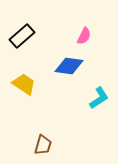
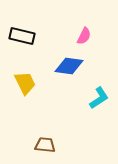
black rectangle: rotated 55 degrees clockwise
yellow trapezoid: moved 1 px right, 1 px up; rotated 30 degrees clockwise
brown trapezoid: moved 2 px right; rotated 100 degrees counterclockwise
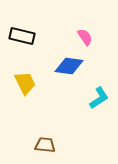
pink semicircle: moved 1 px right, 1 px down; rotated 60 degrees counterclockwise
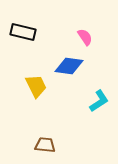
black rectangle: moved 1 px right, 4 px up
yellow trapezoid: moved 11 px right, 3 px down
cyan L-shape: moved 3 px down
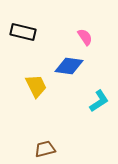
brown trapezoid: moved 4 px down; rotated 20 degrees counterclockwise
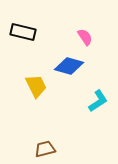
blue diamond: rotated 8 degrees clockwise
cyan L-shape: moved 1 px left
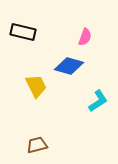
pink semicircle: rotated 54 degrees clockwise
brown trapezoid: moved 8 px left, 4 px up
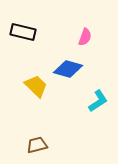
blue diamond: moved 1 px left, 3 px down
yellow trapezoid: rotated 20 degrees counterclockwise
